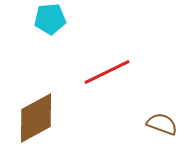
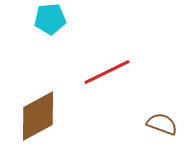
brown diamond: moved 2 px right, 2 px up
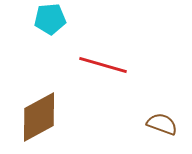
red line: moved 4 px left, 7 px up; rotated 42 degrees clockwise
brown diamond: moved 1 px right, 1 px down
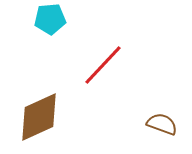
red line: rotated 63 degrees counterclockwise
brown diamond: rotated 4 degrees clockwise
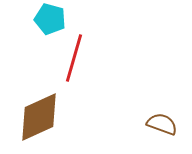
cyan pentagon: rotated 20 degrees clockwise
red line: moved 29 px left, 7 px up; rotated 27 degrees counterclockwise
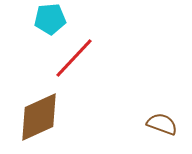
cyan pentagon: rotated 20 degrees counterclockwise
red line: rotated 27 degrees clockwise
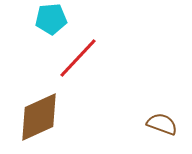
cyan pentagon: moved 1 px right
red line: moved 4 px right
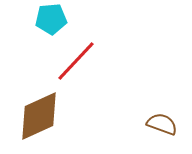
red line: moved 2 px left, 3 px down
brown diamond: moved 1 px up
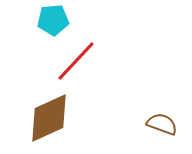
cyan pentagon: moved 2 px right, 1 px down
brown diamond: moved 10 px right, 2 px down
